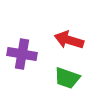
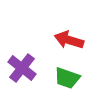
purple cross: moved 14 px down; rotated 28 degrees clockwise
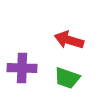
purple cross: rotated 36 degrees counterclockwise
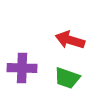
red arrow: moved 1 px right
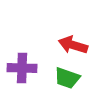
red arrow: moved 3 px right, 5 px down
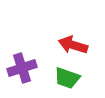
purple cross: rotated 20 degrees counterclockwise
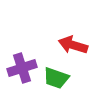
green trapezoid: moved 11 px left
